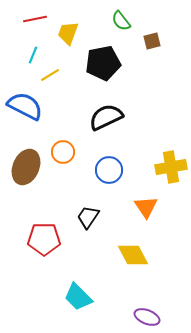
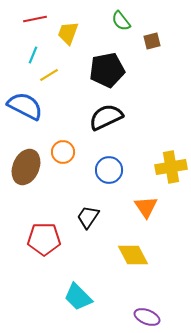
black pentagon: moved 4 px right, 7 px down
yellow line: moved 1 px left
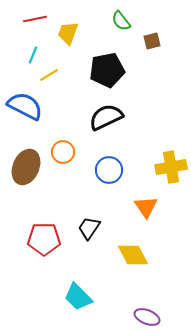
black trapezoid: moved 1 px right, 11 px down
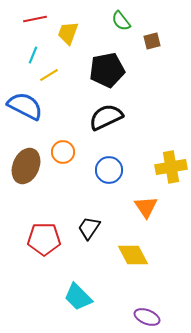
brown ellipse: moved 1 px up
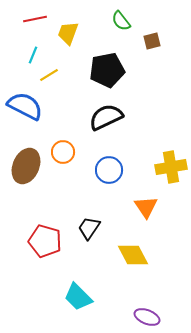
red pentagon: moved 1 px right, 2 px down; rotated 16 degrees clockwise
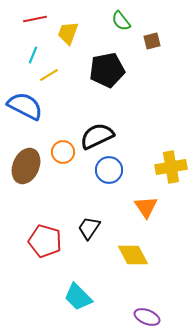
black semicircle: moved 9 px left, 19 px down
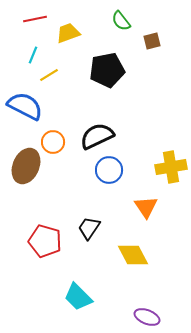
yellow trapezoid: rotated 50 degrees clockwise
orange circle: moved 10 px left, 10 px up
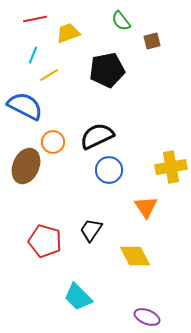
black trapezoid: moved 2 px right, 2 px down
yellow diamond: moved 2 px right, 1 px down
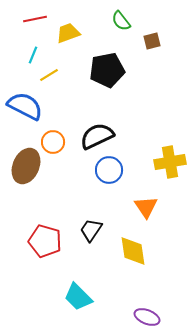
yellow cross: moved 1 px left, 5 px up
yellow diamond: moved 2 px left, 5 px up; rotated 20 degrees clockwise
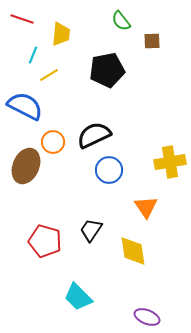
red line: moved 13 px left; rotated 30 degrees clockwise
yellow trapezoid: moved 7 px left, 1 px down; rotated 115 degrees clockwise
brown square: rotated 12 degrees clockwise
black semicircle: moved 3 px left, 1 px up
